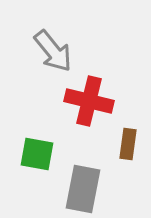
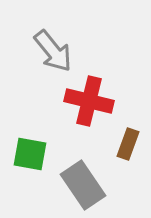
brown rectangle: rotated 12 degrees clockwise
green square: moved 7 px left
gray rectangle: moved 4 px up; rotated 45 degrees counterclockwise
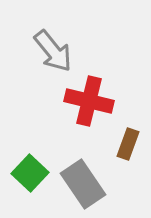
green square: moved 19 px down; rotated 33 degrees clockwise
gray rectangle: moved 1 px up
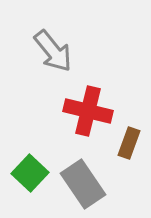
red cross: moved 1 px left, 10 px down
brown rectangle: moved 1 px right, 1 px up
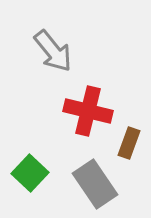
gray rectangle: moved 12 px right
